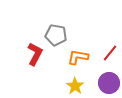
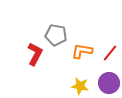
orange L-shape: moved 4 px right, 6 px up
yellow star: moved 5 px right; rotated 24 degrees counterclockwise
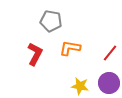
gray pentagon: moved 5 px left, 14 px up
orange L-shape: moved 12 px left, 3 px up
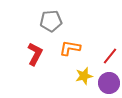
gray pentagon: rotated 15 degrees counterclockwise
red line: moved 3 px down
yellow star: moved 4 px right, 10 px up; rotated 24 degrees counterclockwise
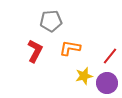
red L-shape: moved 3 px up
purple circle: moved 2 px left
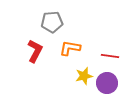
gray pentagon: moved 1 px right, 1 px down
red line: rotated 60 degrees clockwise
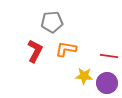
orange L-shape: moved 4 px left, 1 px down
red line: moved 1 px left
yellow star: rotated 18 degrees clockwise
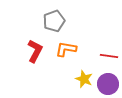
gray pentagon: moved 2 px right, 1 px up; rotated 15 degrees counterclockwise
yellow star: moved 3 px down; rotated 18 degrees clockwise
purple circle: moved 1 px right, 1 px down
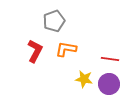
red line: moved 1 px right, 3 px down
yellow star: rotated 12 degrees counterclockwise
purple circle: moved 1 px right
